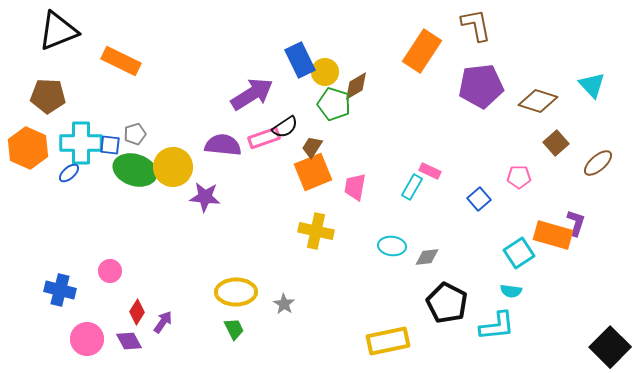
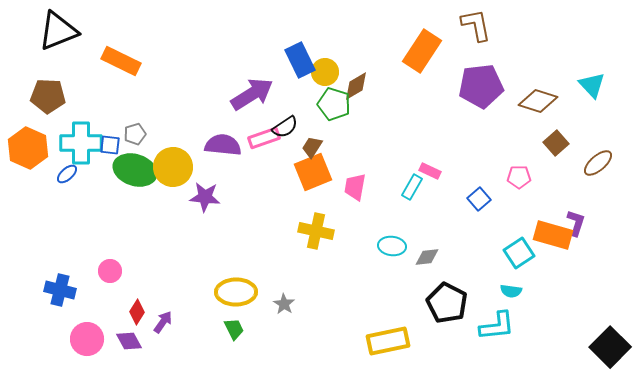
blue ellipse at (69, 173): moved 2 px left, 1 px down
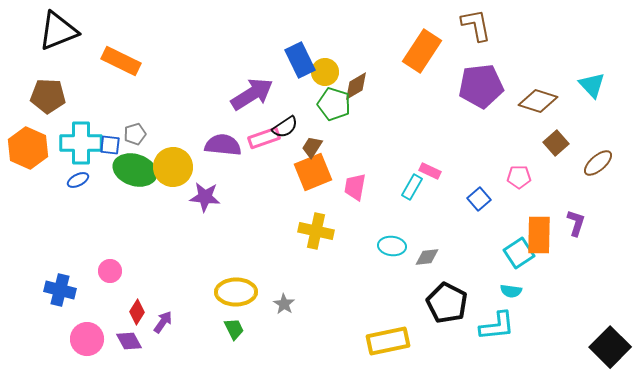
blue ellipse at (67, 174): moved 11 px right, 6 px down; rotated 15 degrees clockwise
orange rectangle at (553, 235): moved 14 px left; rotated 75 degrees clockwise
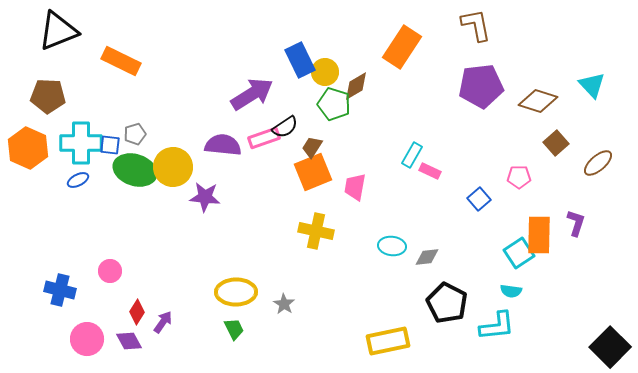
orange rectangle at (422, 51): moved 20 px left, 4 px up
cyan rectangle at (412, 187): moved 32 px up
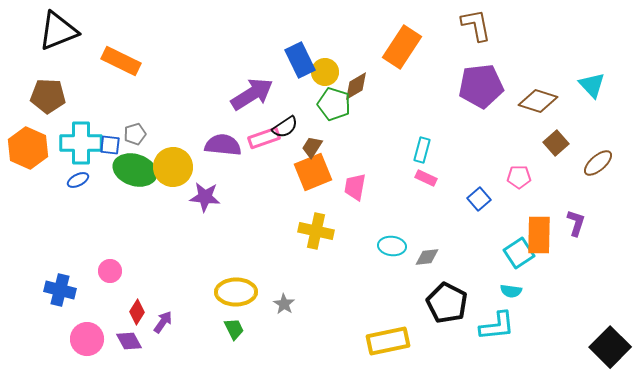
cyan rectangle at (412, 155): moved 10 px right, 5 px up; rotated 15 degrees counterclockwise
pink rectangle at (430, 171): moved 4 px left, 7 px down
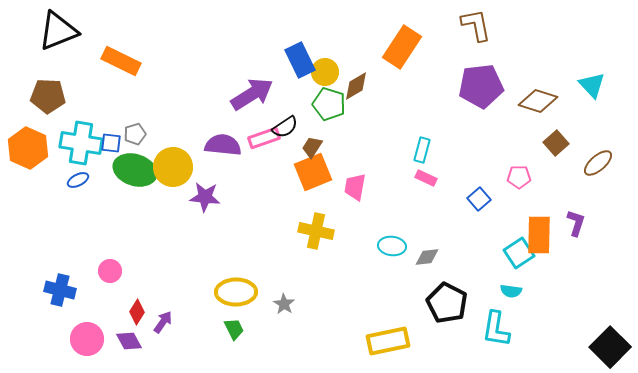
green pentagon at (334, 104): moved 5 px left
cyan cross at (81, 143): rotated 9 degrees clockwise
blue square at (110, 145): moved 1 px right, 2 px up
cyan L-shape at (497, 326): moved 1 px left, 3 px down; rotated 105 degrees clockwise
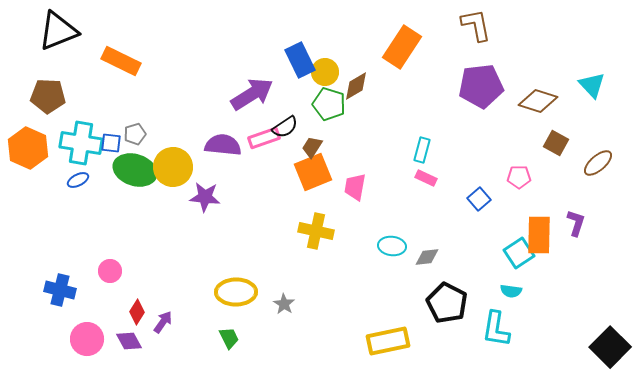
brown square at (556, 143): rotated 20 degrees counterclockwise
green trapezoid at (234, 329): moved 5 px left, 9 px down
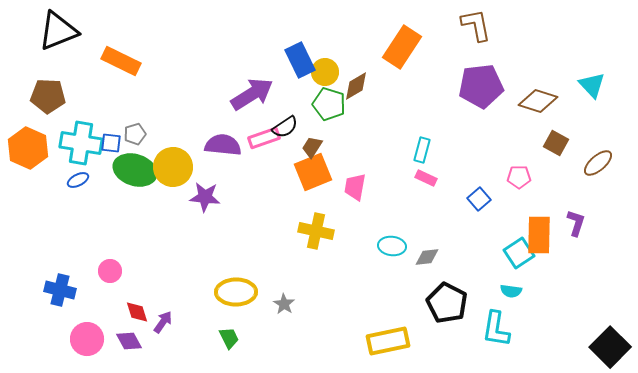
red diamond at (137, 312): rotated 50 degrees counterclockwise
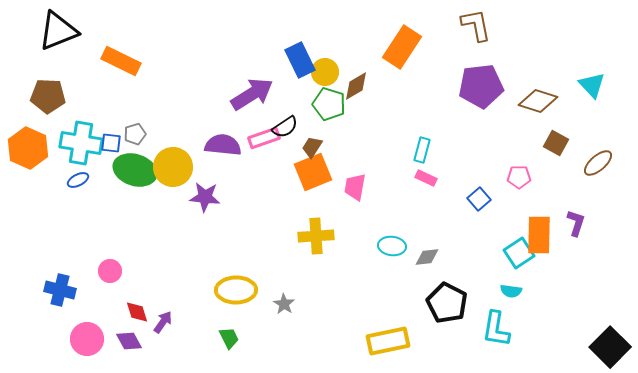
yellow cross at (316, 231): moved 5 px down; rotated 16 degrees counterclockwise
yellow ellipse at (236, 292): moved 2 px up
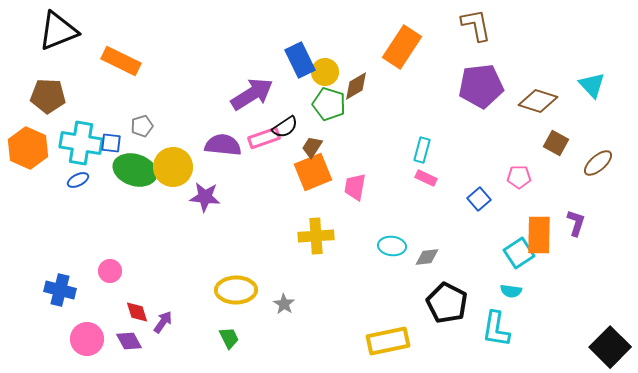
gray pentagon at (135, 134): moved 7 px right, 8 px up
